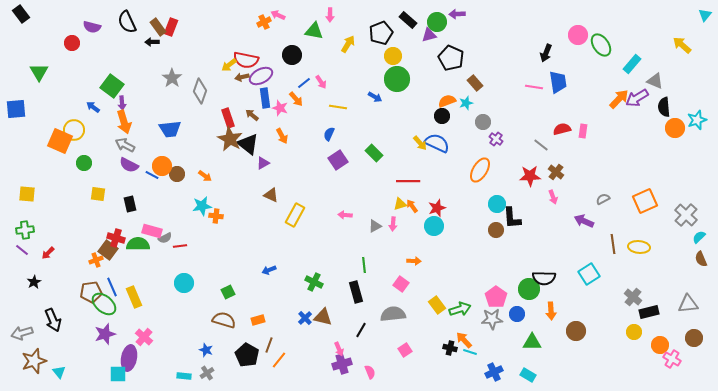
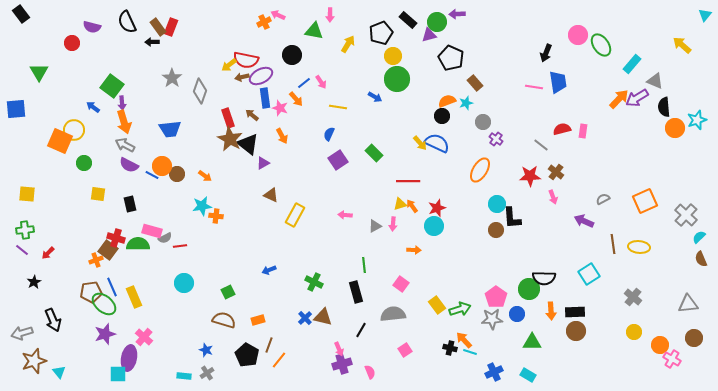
orange arrow at (414, 261): moved 11 px up
black rectangle at (649, 312): moved 74 px left; rotated 12 degrees clockwise
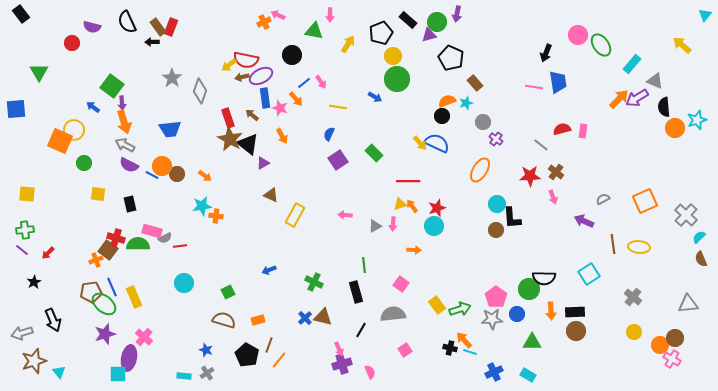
purple arrow at (457, 14): rotated 77 degrees counterclockwise
brown circle at (694, 338): moved 19 px left
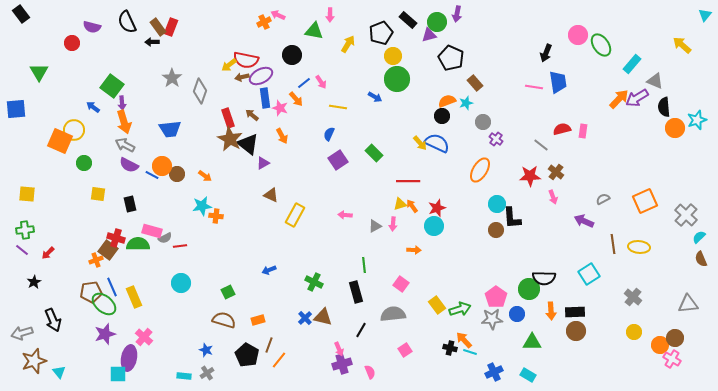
cyan circle at (184, 283): moved 3 px left
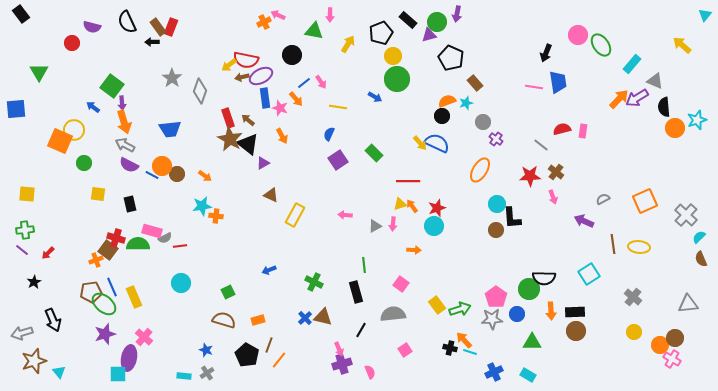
brown arrow at (252, 115): moved 4 px left, 5 px down
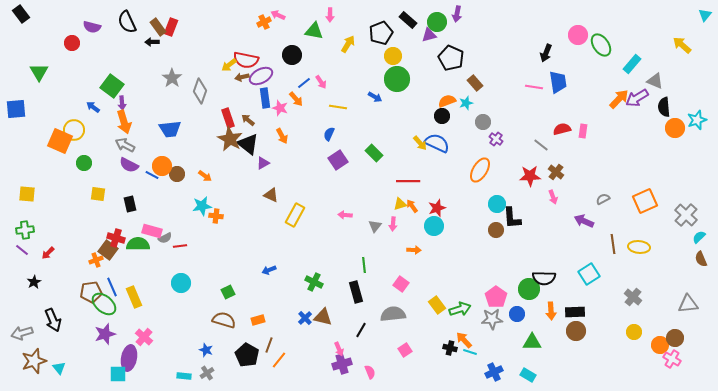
gray triangle at (375, 226): rotated 24 degrees counterclockwise
cyan triangle at (59, 372): moved 4 px up
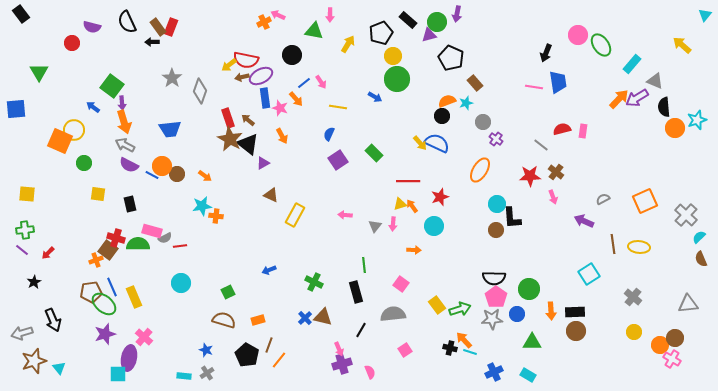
red star at (437, 208): moved 3 px right, 11 px up
black semicircle at (544, 278): moved 50 px left
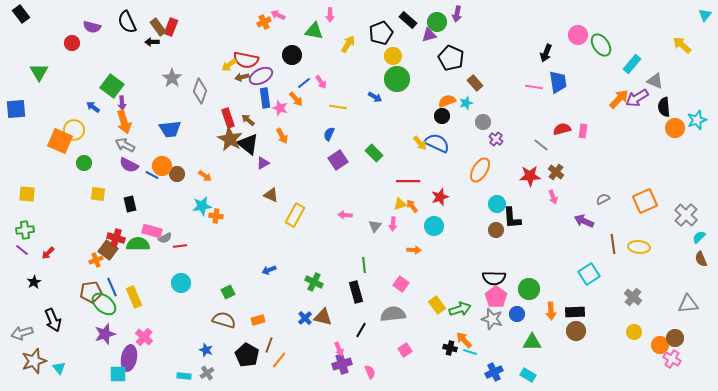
gray star at (492, 319): rotated 20 degrees clockwise
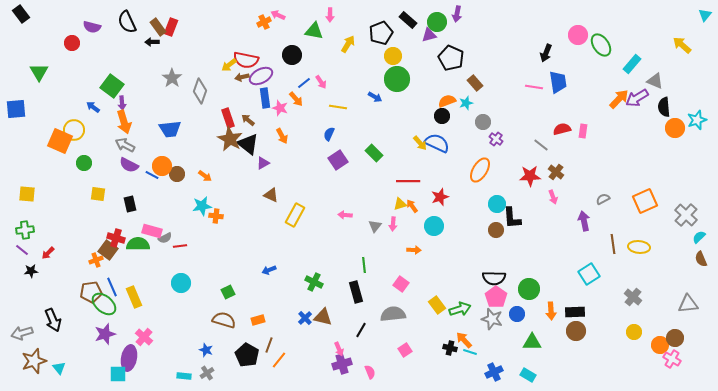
purple arrow at (584, 221): rotated 54 degrees clockwise
black star at (34, 282): moved 3 px left, 11 px up; rotated 24 degrees clockwise
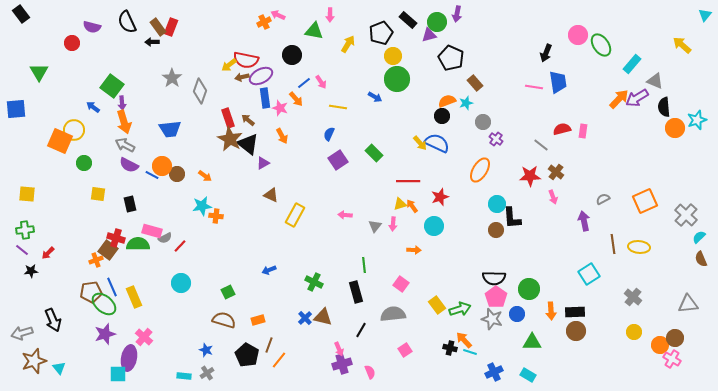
red line at (180, 246): rotated 40 degrees counterclockwise
